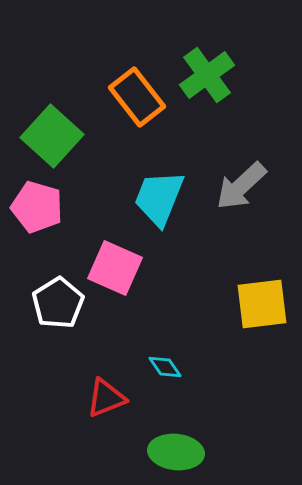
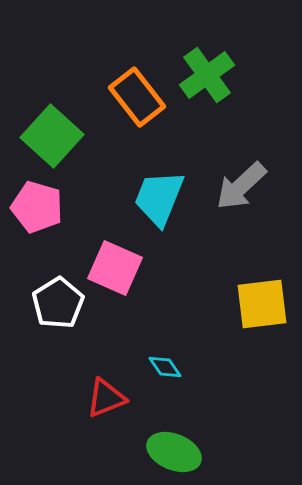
green ellipse: moved 2 px left; rotated 16 degrees clockwise
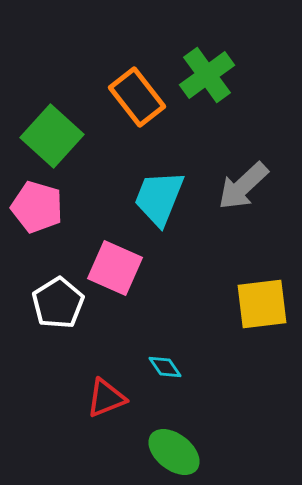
gray arrow: moved 2 px right
green ellipse: rotated 16 degrees clockwise
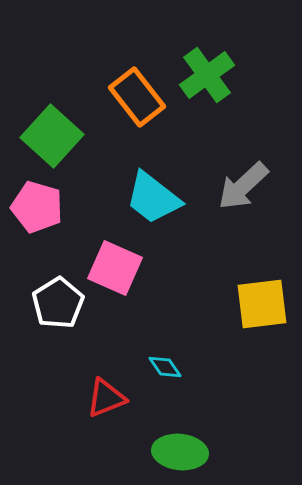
cyan trapezoid: moved 6 px left; rotated 74 degrees counterclockwise
green ellipse: moved 6 px right; rotated 32 degrees counterclockwise
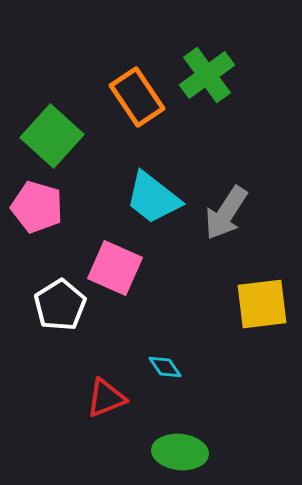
orange rectangle: rotated 4 degrees clockwise
gray arrow: moved 17 px left, 27 px down; rotated 14 degrees counterclockwise
white pentagon: moved 2 px right, 2 px down
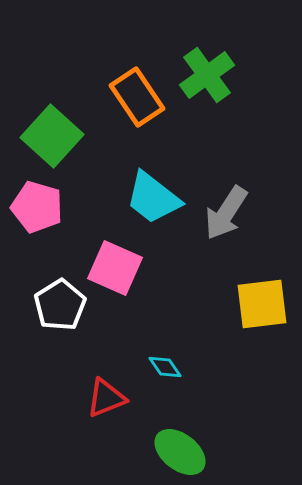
green ellipse: rotated 32 degrees clockwise
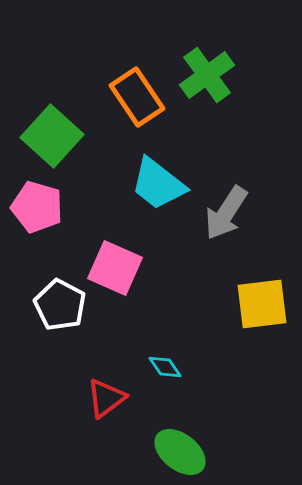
cyan trapezoid: moved 5 px right, 14 px up
white pentagon: rotated 12 degrees counterclockwise
red triangle: rotated 15 degrees counterclockwise
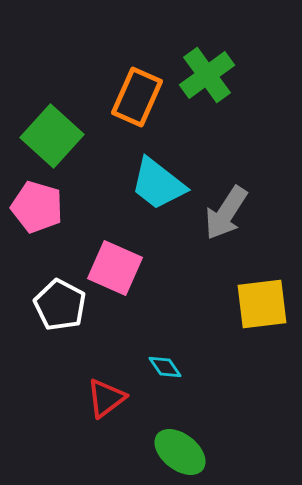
orange rectangle: rotated 58 degrees clockwise
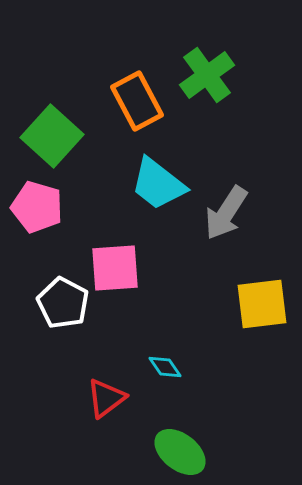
orange rectangle: moved 4 px down; rotated 52 degrees counterclockwise
pink square: rotated 28 degrees counterclockwise
white pentagon: moved 3 px right, 2 px up
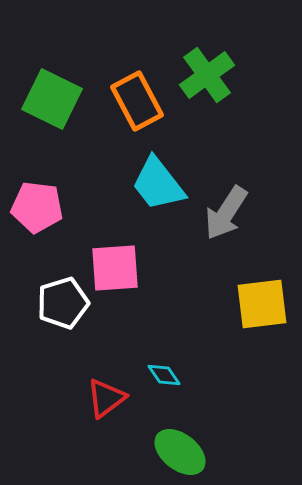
green square: moved 37 px up; rotated 16 degrees counterclockwise
cyan trapezoid: rotated 14 degrees clockwise
pink pentagon: rotated 9 degrees counterclockwise
white pentagon: rotated 27 degrees clockwise
cyan diamond: moved 1 px left, 8 px down
